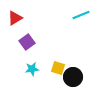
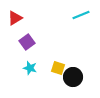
cyan star: moved 2 px left, 1 px up; rotated 24 degrees clockwise
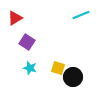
purple square: rotated 21 degrees counterclockwise
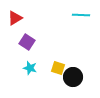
cyan line: rotated 24 degrees clockwise
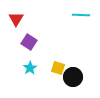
red triangle: moved 1 px right, 1 px down; rotated 28 degrees counterclockwise
purple square: moved 2 px right
cyan star: rotated 24 degrees clockwise
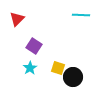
red triangle: moved 1 px right; rotated 14 degrees clockwise
purple square: moved 5 px right, 4 px down
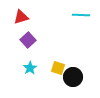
red triangle: moved 4 px right, 2 px up; rotated 28 degrees clockwise
purple square: moved 6 px left, 6 px up; rotated 14 degrees clockwise
